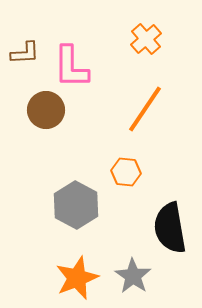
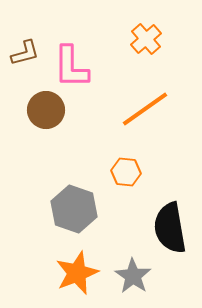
brown L-shape: rotated 12 degrees counterclockwise
orange line: rotated 21 degrees clockwise
gray hexagon: moved 2 px left, 4 px down; rotated 9 degrees counterclockwise
orange star: moved 5 px up
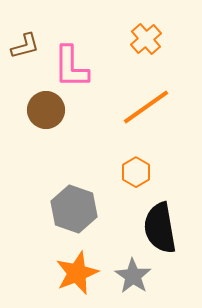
brown L-shape: moved 7 px up
orange line: moved 1 px right, 2 px up
orange hexagon: moved 10 px right; rotated 24 degrees clockwise
black semicircle: moved 10 px left
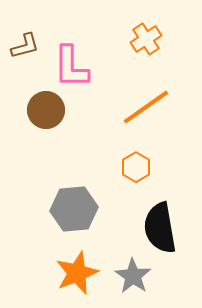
orange cross: rotated 8 degrees clockwise
orange hexagon: moved 5 px up
gray hexagon: rotated 24 degrees counterclockwise
